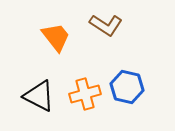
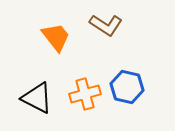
black triangle: moved 2 px left, 2 px down
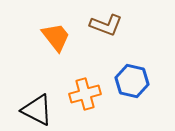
brown L-shape: rotated 12 degrees counterclockwise
blue hexagon: moved 5 px right, 6 px up
black triangle: moved 12 px down
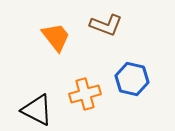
blue hexagon: moved 2 px up
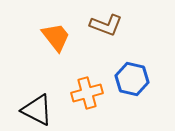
orange cross: moved 2 px right, 1 px up
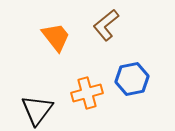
brown L-shape: rotated 120 degrees clockwise
blue hexagon: rotated 24 degrees counterclockwise
black triangle: rotated 40 degrees clockwise
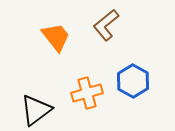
blue hexagon: moved 1 px right, 2 px down; rotated 20 degrees counterclockwise
black triangle: moved 1 px left; rotated 16 degrees clockwise
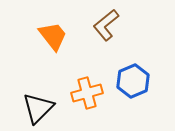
orange trapezoid: moved 3 px left, 1 px up
blue hexagon: rotated 8 degrees clockwise
black triangle: moved 2 px right, 2 px up; rotated 8 degrees counterclockwise
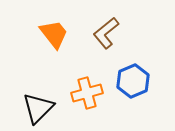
brown L-shape: moved 8 px down
orange trapezoid: moved 1 px right, 2 px up
